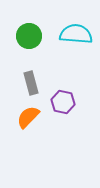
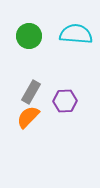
gray rectangle: moved 9 px down; rotated 45 degrees clockwise
purple hexagon: moved 2 px right, 1 px up; rotated 15 degrees counterclockwise
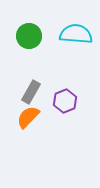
purple hexagon: rotated 20 degrees counterclockwise
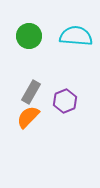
cyan semicircle: moved 2 px down
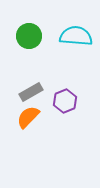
gray rectangle: rotated 30 degrees clockwise
